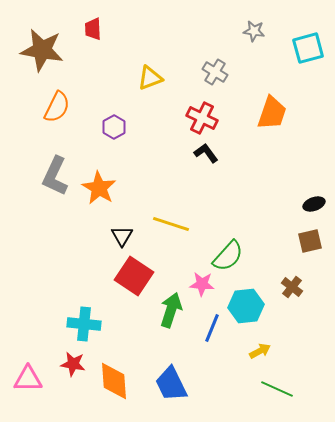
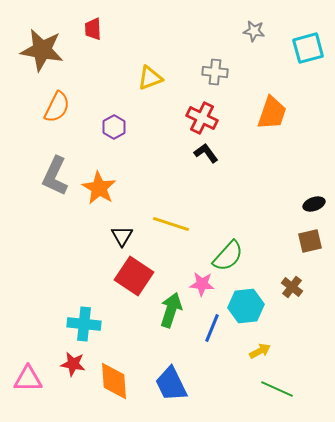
gray cross: rotated 25 degrees counterclockwise
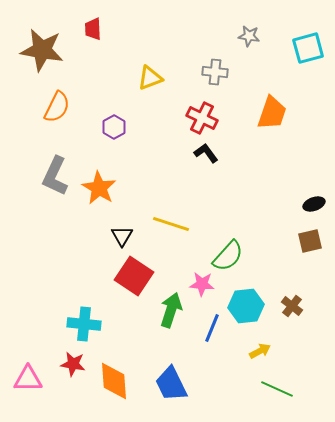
gray star: moved 5 px left, 5 px down
brown cross: moved 19 px down
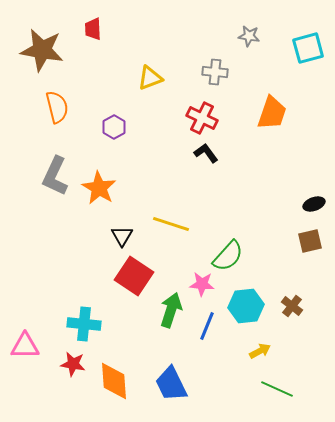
orange semicircle: rotated 40 degrees counterclockwise
blue line: moved 5 px left, 2 px up
pink triangle: moved 3 px left, 33 px up
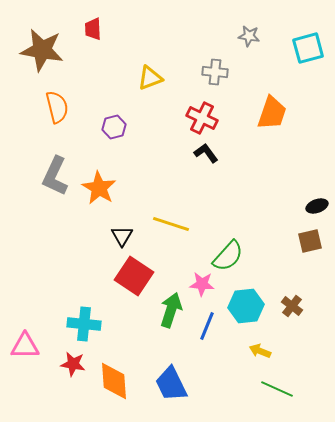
purple hexagon: rotated 15 degrees clockwise
black ellipse: moved 3 px right, 2 px down
yellow arrow: rotated 130 degrees counterclockwise
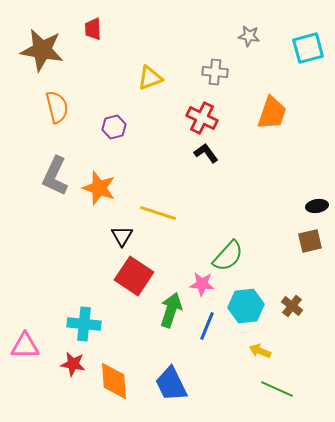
orange star: rotated 12 degrees counterclockwise
black ellipse: rotated 10 degrees clockwise
yellow line: moved 13 px left, 11 px up
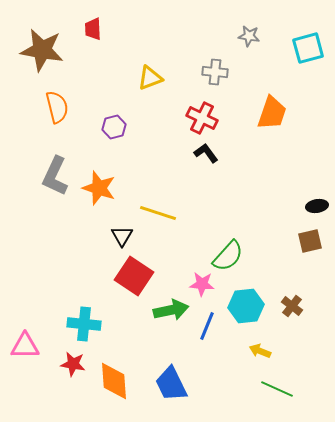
green arrow: rotated 60 degrees clockwise
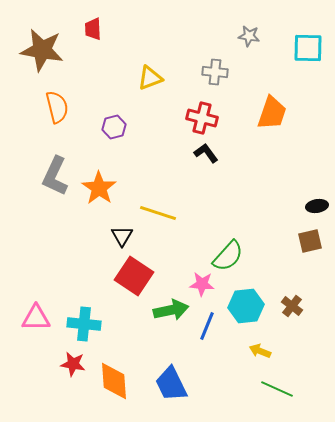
cyan square: rotated 16 degrees clockwise
red cross: rotated 12 degrees counterclockwise
orange star: rotated 16 degrees clockwise
pink triangle: moved 11 px right, 28 px up
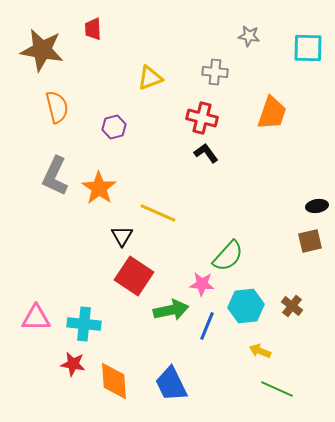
yellow line: rotated 6 degrees clockwise
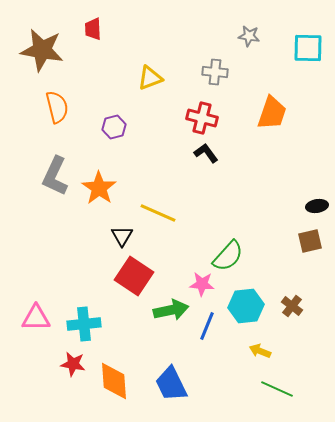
cyan cross: rotated 12 degrees counterclockwise
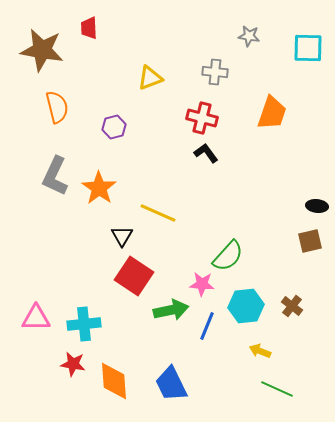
red trapezoid: moved 4 px left, 1 px up
black ellipse: rotated 15 degrees clockwise
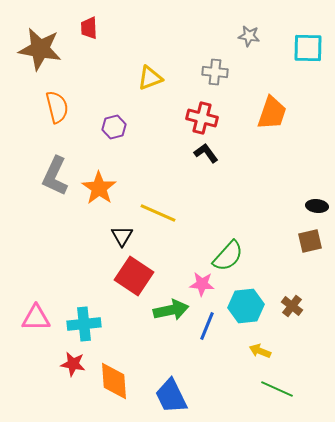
brown star: moved 2 px left, 1 px up
blue trapezoid: moved 12 px down
